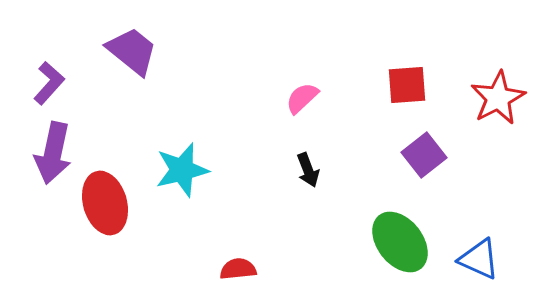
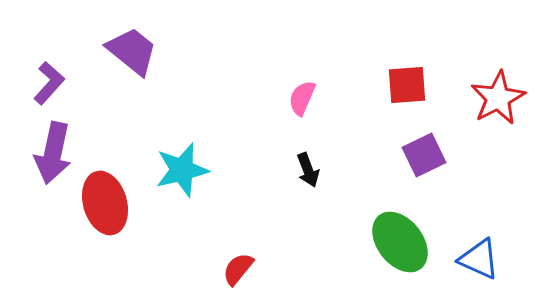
pink semicircle: rotated 24 degrees counterclockwise
purple square: rotated 12 degrees clockwise
red semicircle: rotated 45 degrees counterclockwise
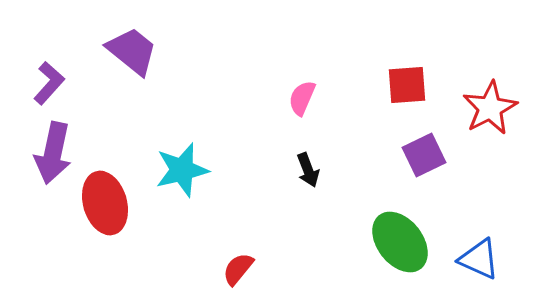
red star: moved 8 px left, 10 px down
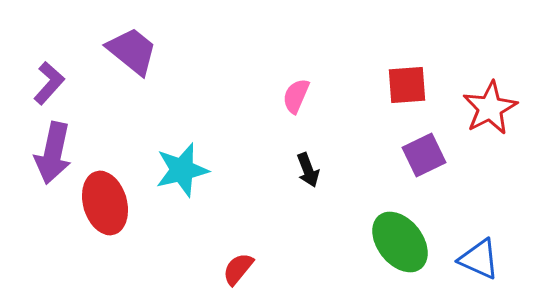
pink semicircle: moved 6 px left, 2 px up
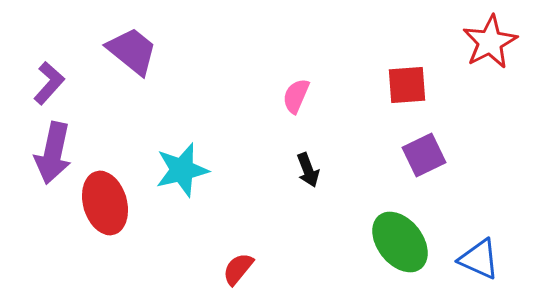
red star: moved 66 px up
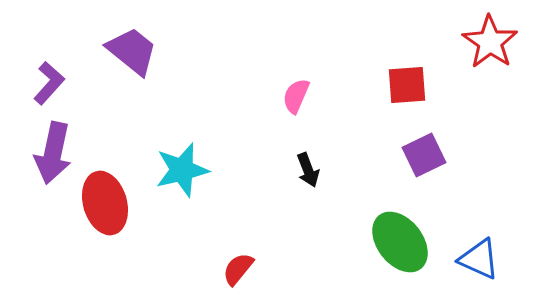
red star: rotated 10 degrees counterclockwise
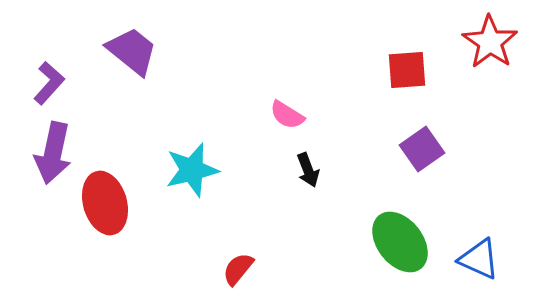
red square: moved 15 px up
pink semicircle: moved 9 px left, 19 px down; rotated 81 degrees counterclockwise
purple square: moved 2 px left, 6 px up; rotated 9 degrees counterclockwise
cyan star: moved 10 px right
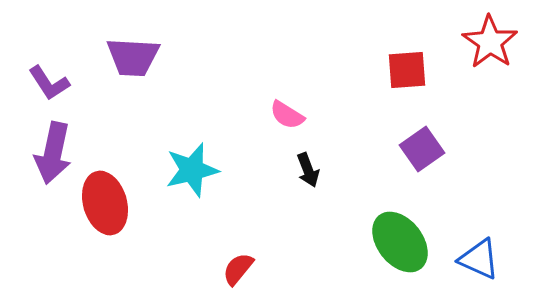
purple trapezoid: moved 1 px right, 6 px down; rotated 144 degrees clockwise
purple L-shape: rotated 105 degrees clockwise
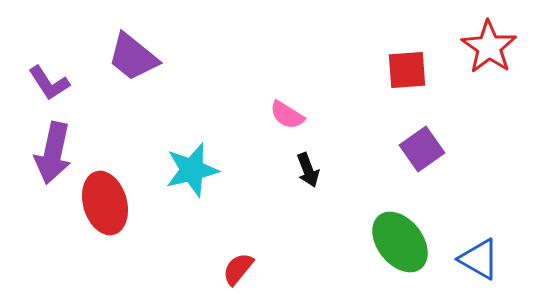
red star: moved 1 px left, 5 px down
purple trapezoid: rotated 36 degrees clockwise
blue triangle: rotated 6 degrees clockwise
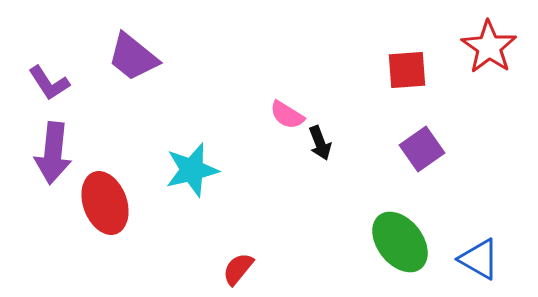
purple arrow: rotated 6 degrees counterclockwise
black arrow: moved 12 px right, 27 px up
red ellipse: rotated 4 degrees counterclockwise
